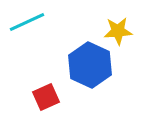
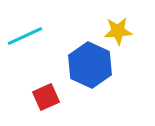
cyan line: moved 2 px left, 14 px down
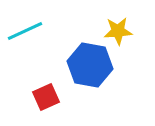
cyan line: moved 5 px up
blue hexagon: rotated 15 degrees counterclockwise
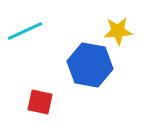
red square: moved 6 px left, 5 px down; rotated 36 degrees clockwise
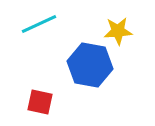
cyan line: moved 14 px right, 7 px up
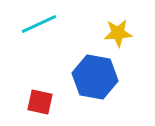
yellow star: moved 2 px down
blue hexagon: moved 5 px right, 12 px down
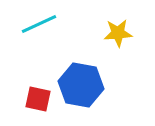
blue hexagon: moved 14 px left, 8 px down
red square: moved 2 px left, 3 px up
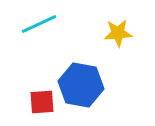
red square: moved 4 px right, 3 px down; rotated 16 degrees counterclockwise
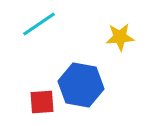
cyan line: rotated 9 degrees counterclockwise
yellow star: moved 2 px right, 4 px down
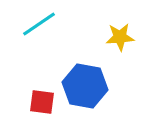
blue hexagon: moved 4 px right, 1 px down
red square: rotated 12 degrees clockwise
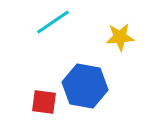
cyan line: moved 14 px right, 2 px up
red square: moved 2 px right
